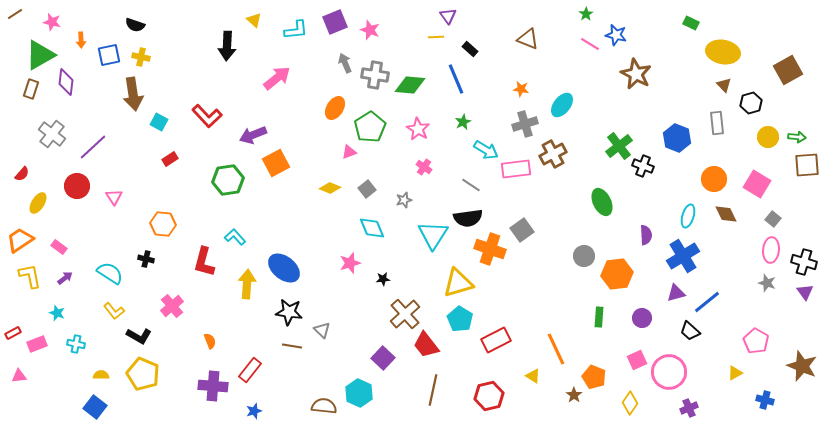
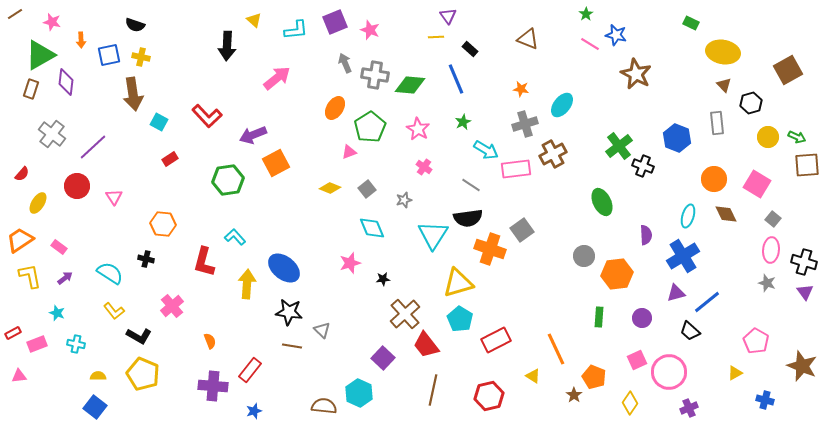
green arrow at (797, 137): rotated 18 degrees clockwise
yellow semicircle at (101, 375): moved 3 px left, 1 px down
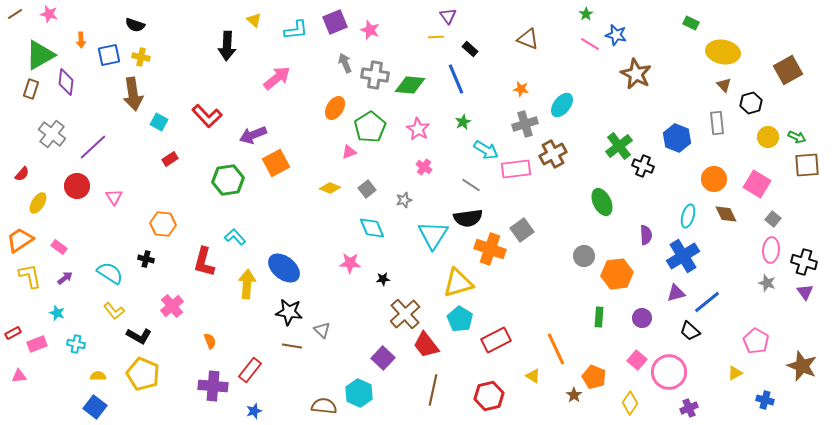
pink star at (52, 22): moved 3 px left, 8 px up
pink star at (350, 263): rotated 20 degrees clockwise
pink square at (637, 360): rotated 24 degrees counterclockwise
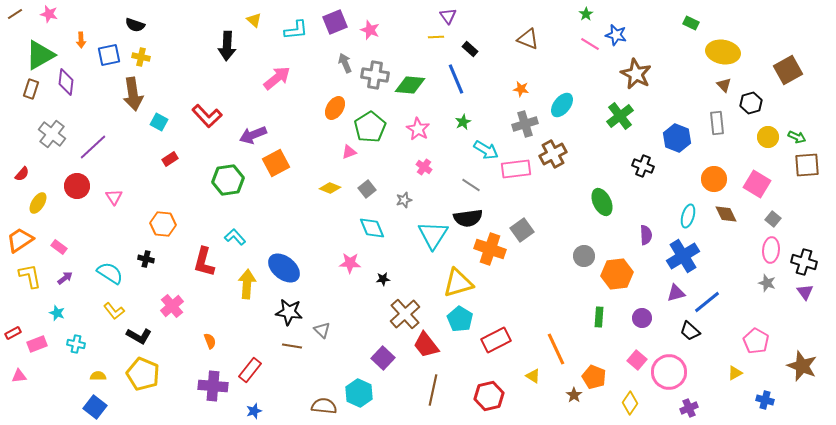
green cross at (619, 146): moved 1 px right, 30 px up
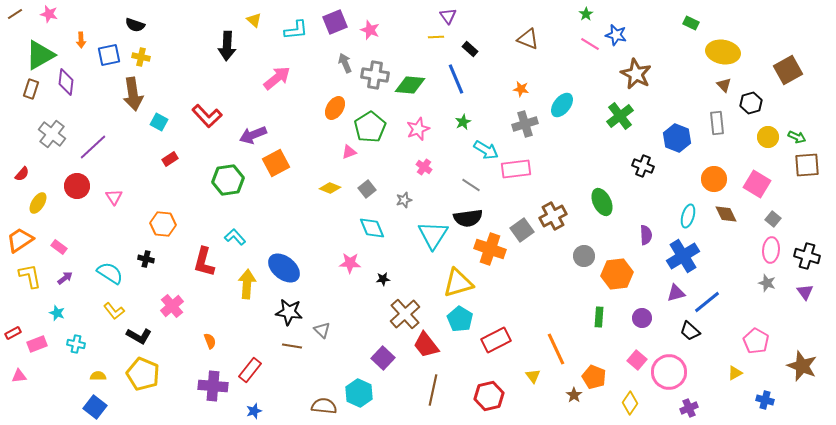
pink star at (418, 129): rotated 20 degrees clockwise
brown cross at (553, 154): moved 62 px down
black cross at (804, 262): moved 3 px right, 6 px up
yellow triangle at (533, 376): rotated 21 degrees clockwise
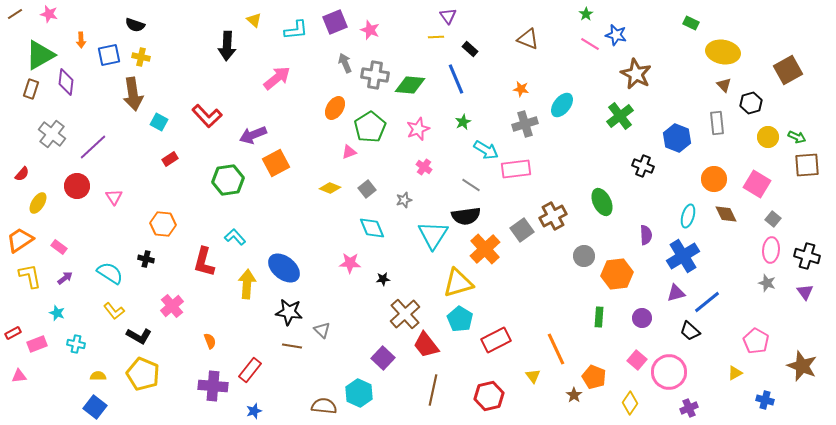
black semicircle at (468, 218): moved 2 px left, 2 px up
orange cross at (490, 249): moved 5 px left; rotated 28 degrees clockwise
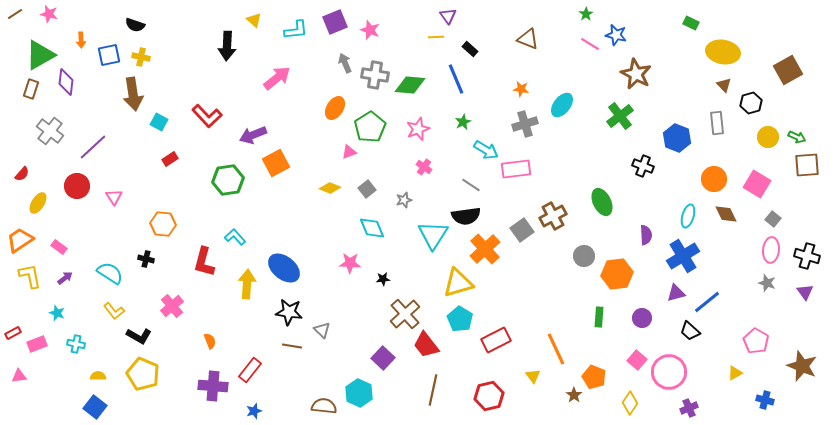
gray cross at (52, 134): moved 2 px left, 3 px up
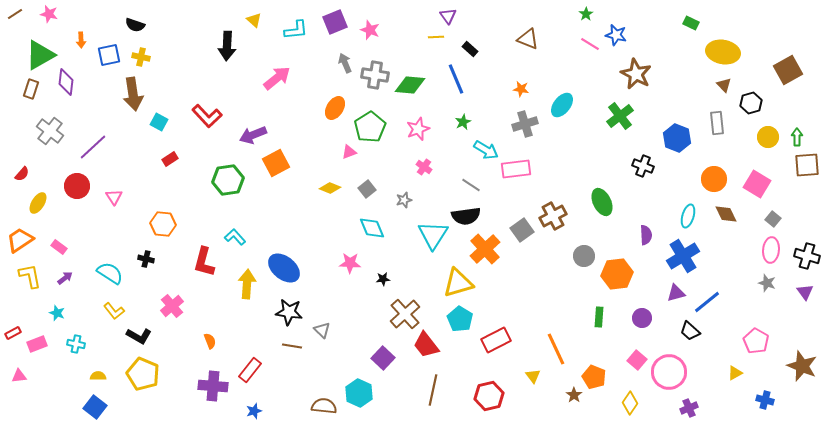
green arrow at (797, 137): rotated 114 degrees counterclockwise
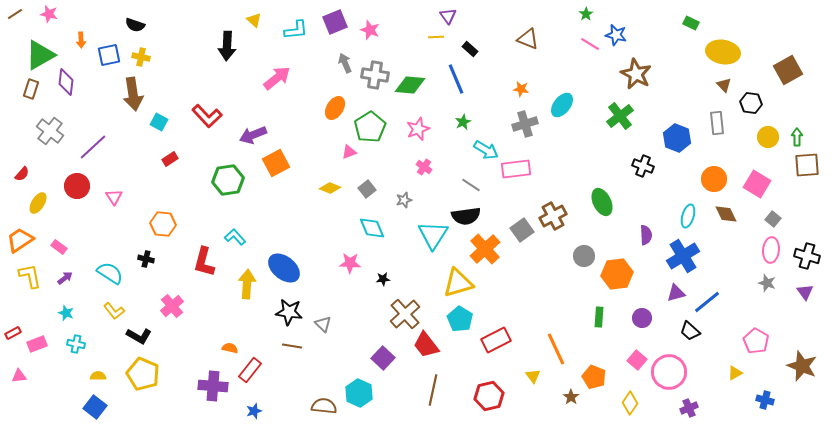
black hexagon at (751, 103): rotated 25 degrees clockwise
cyan star at (57, 313): moved 9 px right
gray triangle at (322, 330): moved 1 px right, 6 px up
orange semicircle at (210, 341): moved 20 px right, 7 px down; rotated 56 degrees counterclockwise
brown star at (574, 395): moved 3 px left, 2 px down
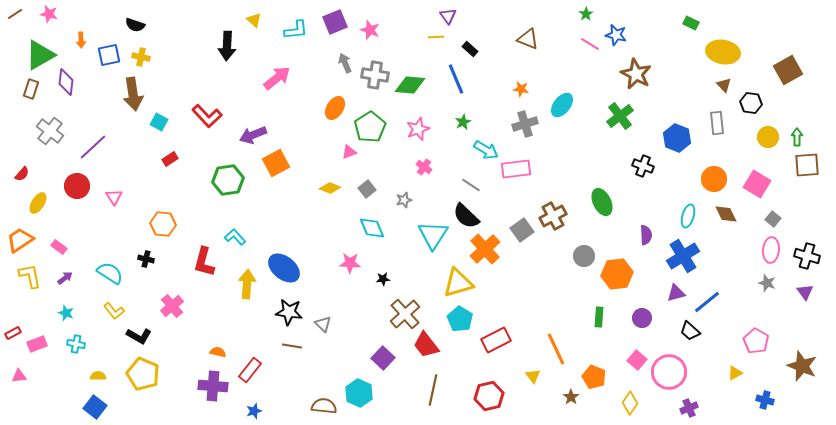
black semicircle at (466, 216): rotated 52 degrees clockwise
orange semicircle at (230, 348): moved 12 px left, 4 px down
